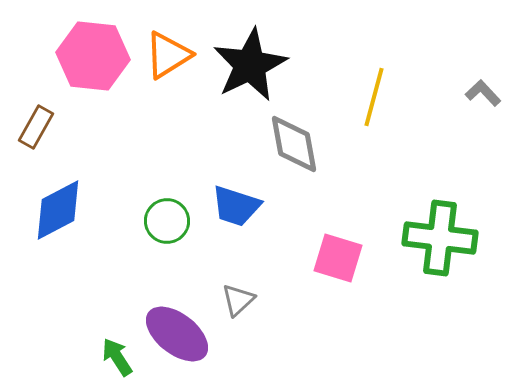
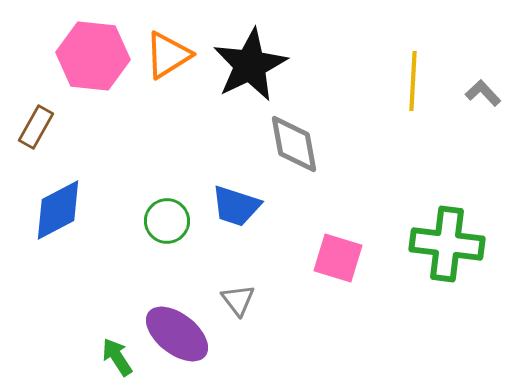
yellow line: moved 39 px right, 16 px up; rotated 12 degrees counterclockwise
green cross: moved 7 px right, 6 px down
gray triangle: rotated 24 degrees counterclockwise
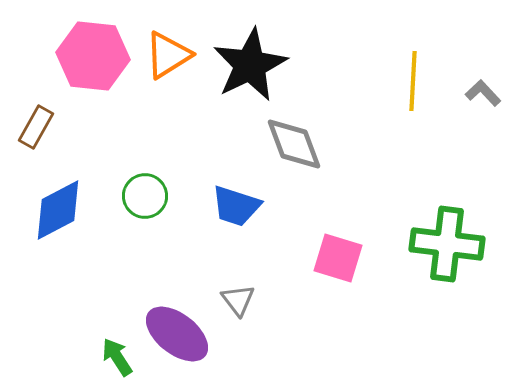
gray diamond: rotated 10 degrees counterclockwise
green circle: moved 22 px left, 25 px up
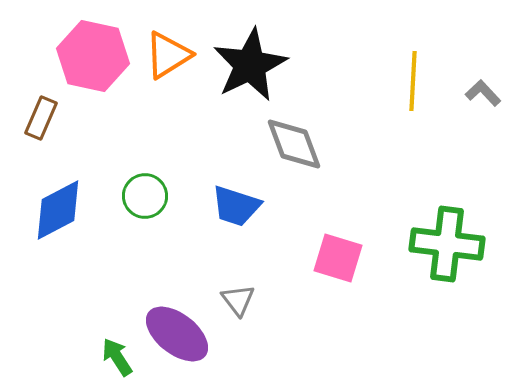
pink hexagon: rotated 6 degrees clockwise
brown rectangle: moved 5 px right, 9 px up; rotated 6 degrees counterclockwise
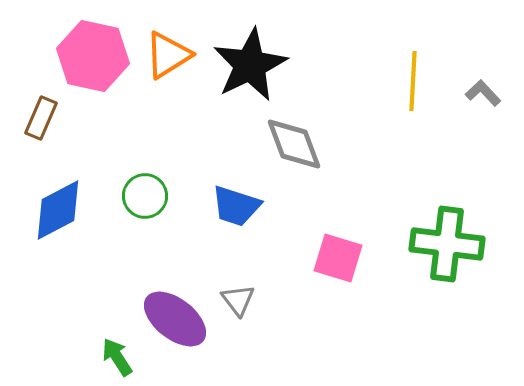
purple ellipse: moved 2 px left, 15 px up
